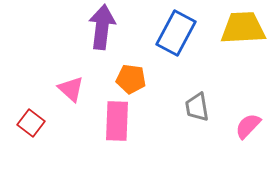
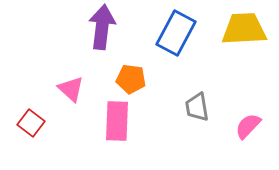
yellow trapezoid: moved 1 px right, 1 px down
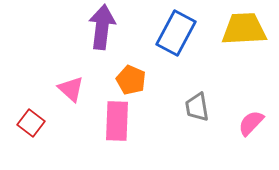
orange pentagon: moved 1 px down; rotated 16 degrees clockwise
pink semicircle: moved 3 px right, 3 px up
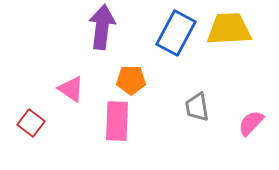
yellow trapezoid: moved 15 px left
orange pentagon: rotated 24 degrees counterclockwise
pink triangle: rotated 8 degrees counterclockwise
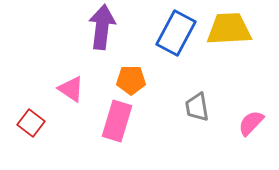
pink rectangle: rotated 15 degrees clockwise
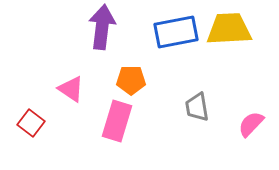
blue rectangle: moved 1 px up; rotated 51 degrees clockwise
pink semicircle: moved 1 px down
